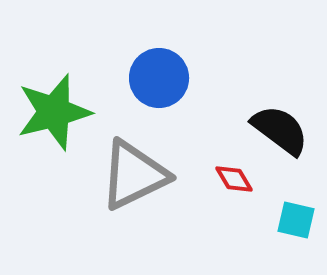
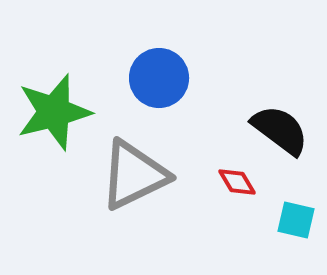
red diamond: moved 3 px right, 3 px down
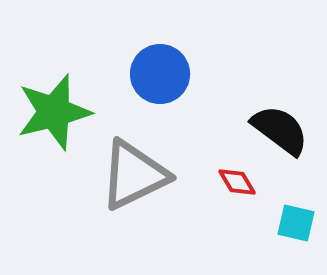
blue circle: moved 1 px right, 4 px up
cyan square: moved 3 px down
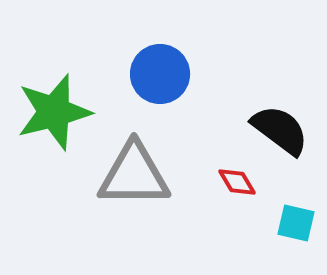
gray triangle: rotated 26 degrees clockwise
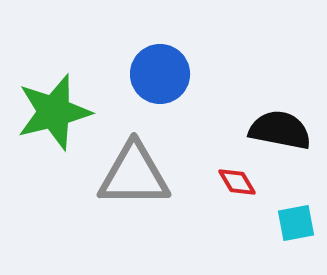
black semicircle: rotated 26 degrees counterclockwise
cyan square: rotated 24 degrees counterclockwise
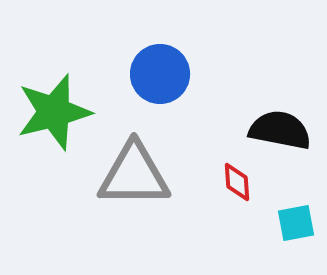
red diamond: rotated 27 degrees clockwise
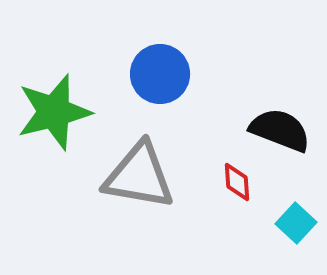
black semicircle: rotated 10 degrees clockwise
gray triangle: moved 5 px right, 1 px down; rotated 10 degrees clockwise
cyan square: rotated 36 degrees counterclockwise
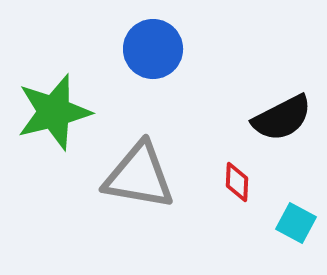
blue circle: moved 7 px left, 25 px up
black semicircle: moved 2 px right, 12 px up; rotated 132 degrees clockwise
red diamond: rotated 6 degrees clockwise
cyan square: rotated 15 degrees counterclockwise
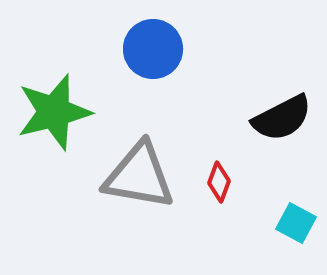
red diamond: moved 18 px left; rotated 18 degrees clockwise
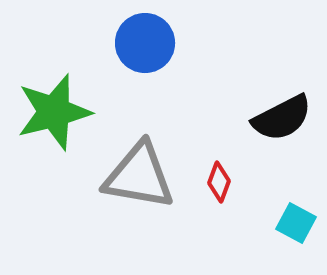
blue circle: moved 8 px left, 6 px up
